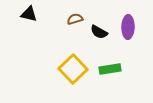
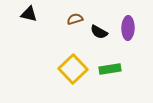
purple ellipse: moved 1 px down
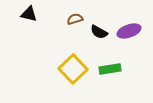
purple ellipse: moved 1 px right, 3 px down; rotated 70 degrees clockwise
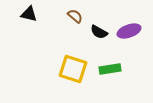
brown semicircle: moved 3 px up; rotated 56 degrees clockwise
yellow square: rotated 28 degrees counterclockwise
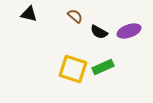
green rectangle: moved 7 px left, 2 px up; rotated 15 degrees counterclockwise
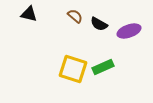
black semicircle: moved 8 px up
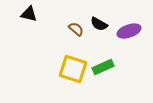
brown semicircle: moved 1 px right, 13 px down
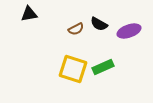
black triangle: rotated 24 degrees counterclockwise
brown semicircle: rotated 112 degrees clockwise
